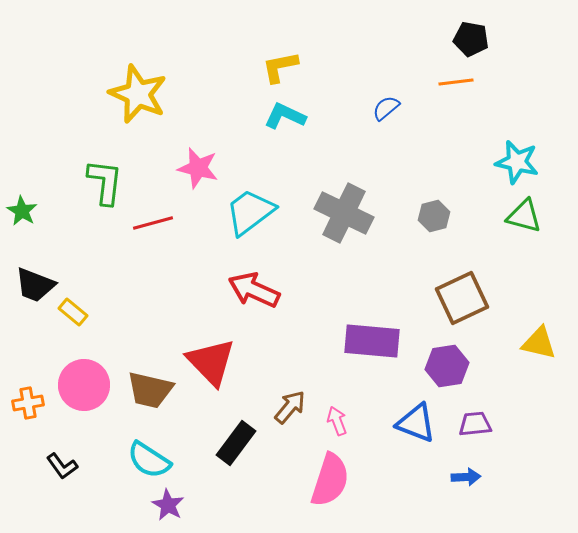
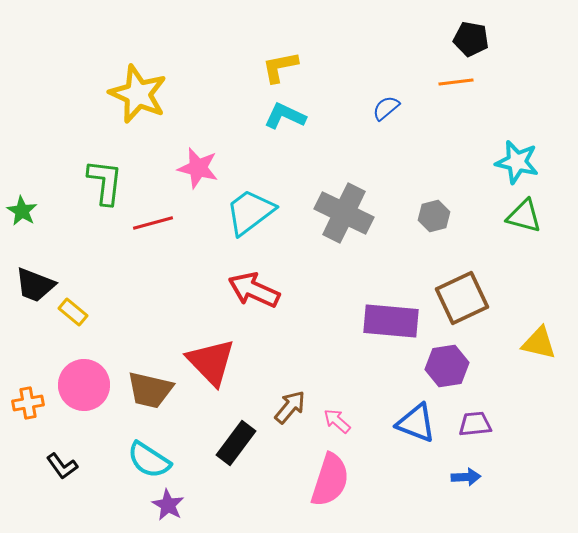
purple rectangle: moved 19 px right, 20 px up
pink arrow: rotated 28 degrees counterclockwise
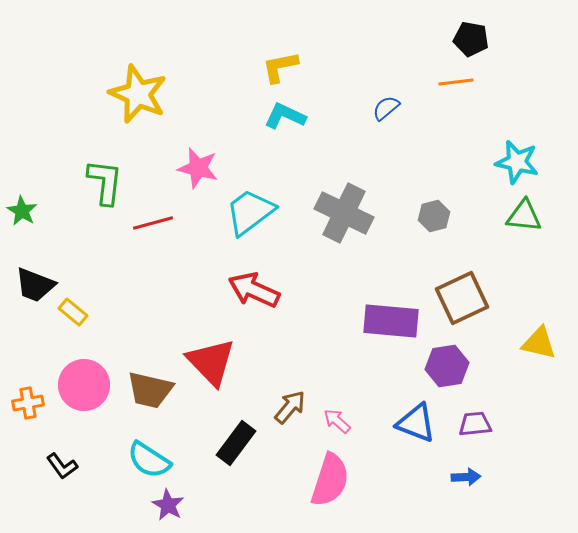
green triangle: rotated 9 degrees counterclockwise
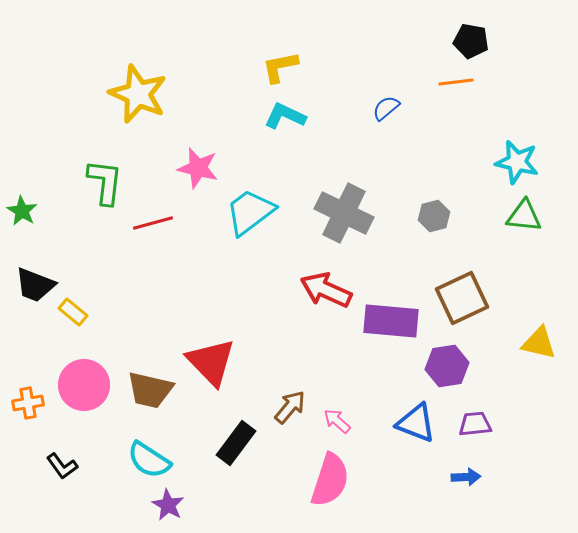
black pentagon: moved 2 px down
red arrow: moved 72 px right
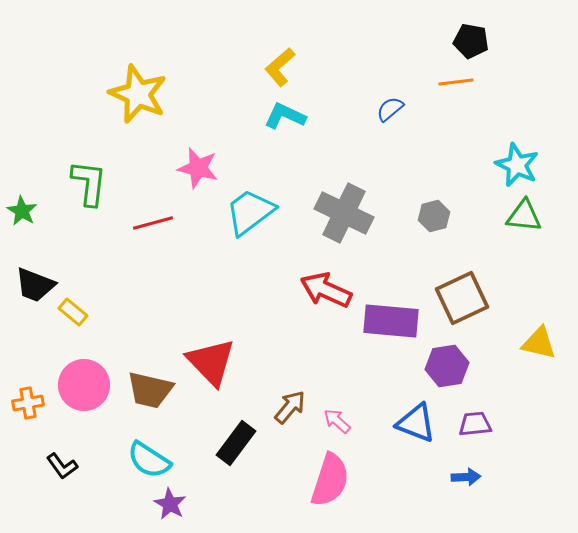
yellow L-shape: rotated 30 degrees counterclockwise
blue semicircle: moved 4 px right, 1 px down
cyan star: moved 3 px down; rotated 12 degrees clockwise
green L-shape: moved 16 px left, 1 px down
purple star: moved 2 px right, 1 px up
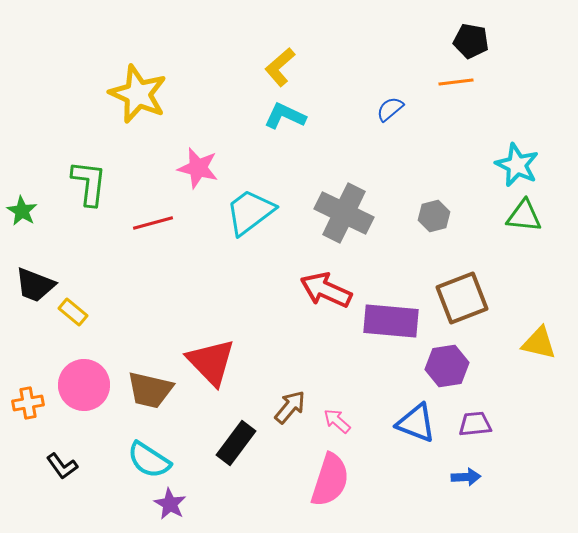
brown square: rotated 4 degrees clockwise
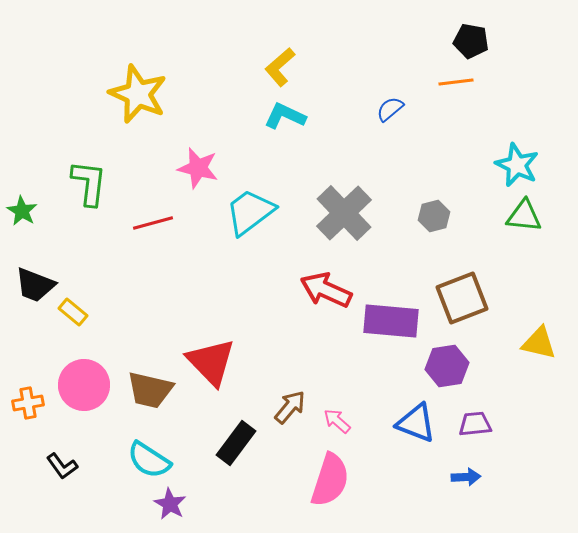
gray cross: rotated 20 degrees clockwise
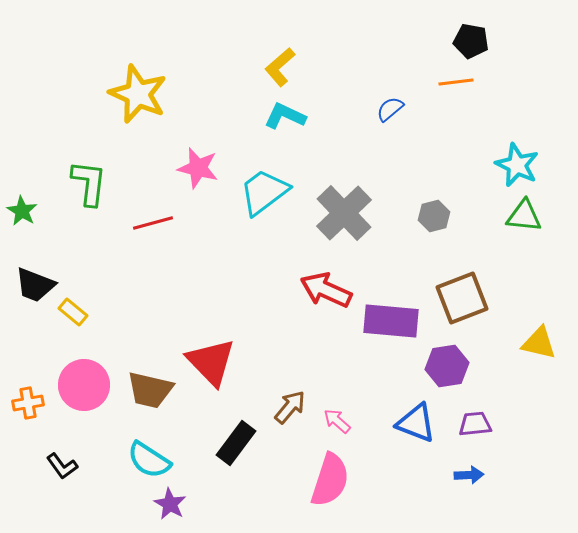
cyan trapezoid: moved 14 px right, 20 px up
blue arrow: moved 3 px right, 2 px up
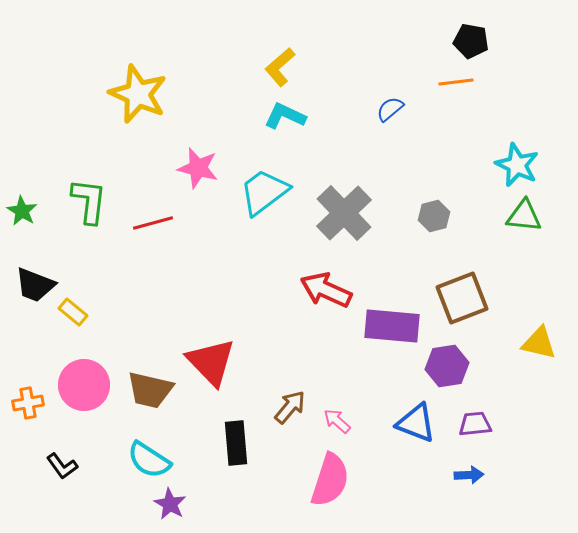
green L-shape: moved 18 px down
purple rectangle: moved 1 px right, 5 px down
black rectangle: rotated 42 degrees counterclockwise
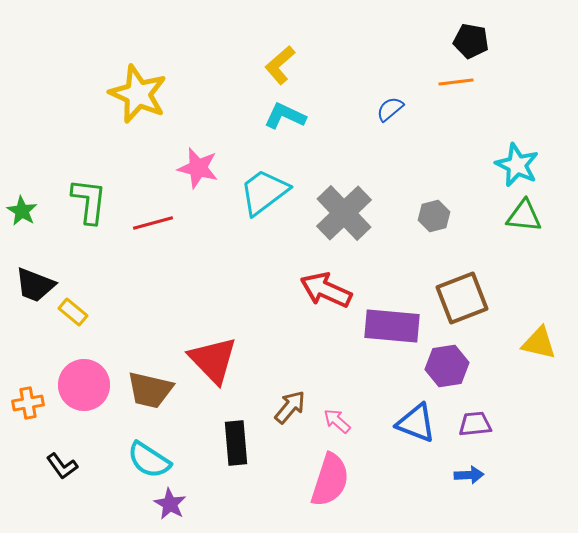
yellow L-shape: moved 2 px up
red triangle: moved 2 px right, 2 px up
